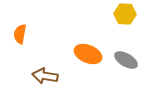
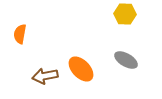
orange ellipse: moved 7 px left, 15 px down; rotated 24 degrees clockwise
brown arrow: rotated 20 degrees counterclockwise
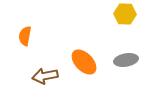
orange semicircle: moved 5 px right, 2 px down
gray ellipse: rotated 40 degrees counterclockwise
orange ellipse: moved 3 px right, 7 px up
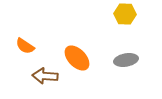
orange semicircle: moved 10 px down; rotated 66 degrees counterclockwise
orange ellipse: moved 7 px left, 4 px up
brown arrow: rotated 15 degrees clockwise
